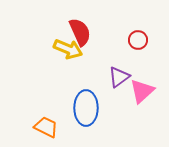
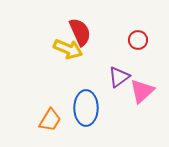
orange trapezoid: moved 4 px right, 7 px up; rotated 95 degrees clockwise
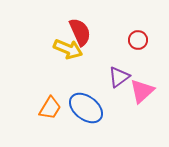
blue ellipse: rotated 52 degrees counterclockwise
orange trapezoid: moved 12 px up
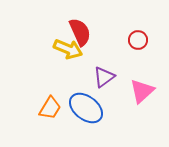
purple triangle: moved 15 px left
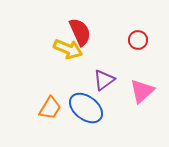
purple triangle: moved 3 px down
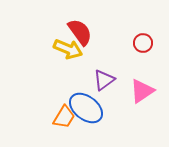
red semicircle: rotated 12 degrees counterclockwise
red circle: moved 5 px right, 3 px down
pink triangle: rotated 8 degrees clockwise
orange trapezoid: moved 14 px right, 9 px down
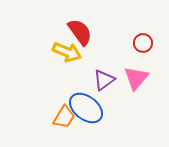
yellow arrow: moved 1 px left, 3 px down
pink triangle: moved 6 px left, 13 px up; rotated 16 degrees counterclockwise
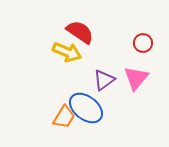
red semicircle: rotated 20 degrees counterclockwise
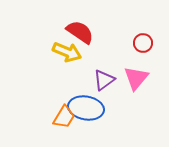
blue ellipse: rotated 28 degrees counterclockwise
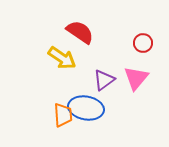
yellow arrow: moved 5 px left, 6 px down; rotated 12 degrees clockwise
orange trapezoid: moved 1 px left, 2 px up; rotated 35 degrees counterclockwise
